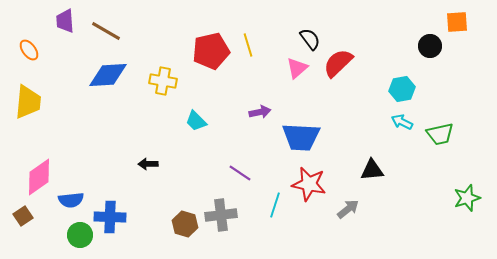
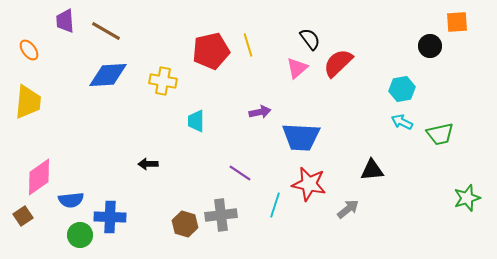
cyan trapezoid: rotated 45 degrees clockwise
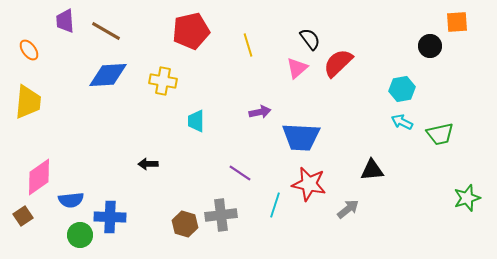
red pentagon: moved 20 px left, 20 px up
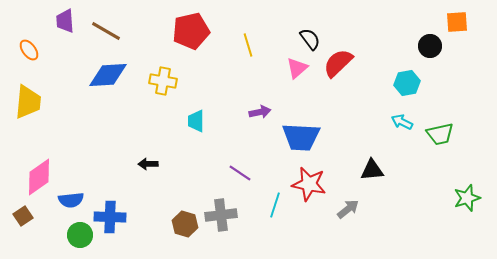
cyan hexagon: moved 5 px right, 6 px up
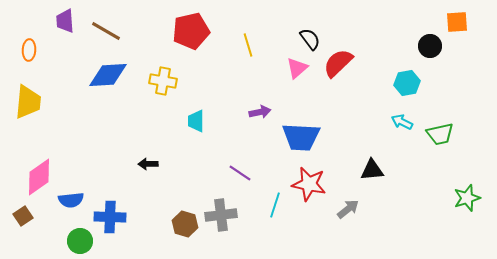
orange ellipse: rotated 40 degrees clockwise
green circle: moved 6 px down
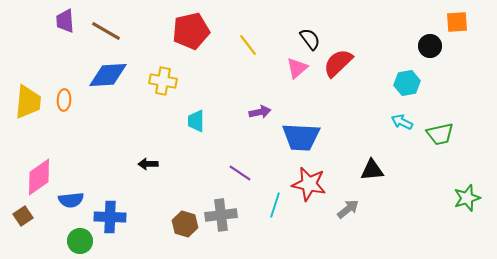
yellow line: rotated 20 degrees counterclockwise
orange ellipse: moved 35 px right, 50 px down
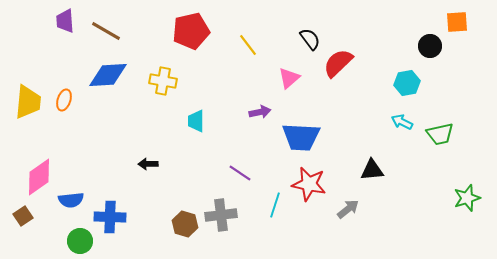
pink triangle: moved 8 px left, 10 px down
orange ellipse: rotated 15 degrees clockwise
